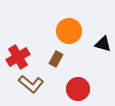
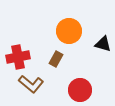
red cross: rotated 20 degrees clockwise
red circle: moved 2 px right, 1 px down
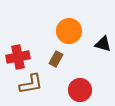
brown L-shape: rotated 50 degrees counterclockwise
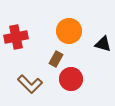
red cross: moved 2 px left, 20 px up
brown L-shape: moved 1 px left; rotated 55 degrees clockwise
red circle: moved 9 px left, 11 px up
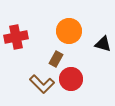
brown L-shape: moved 12 px right
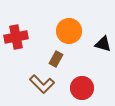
red circle: moved 11 px right, 9 px down
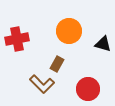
red cross: moved 1 px right, 2 px down
brown rectangle: moved 1 px right, 5 px down
red circle: moved 6 px right, 1 px down
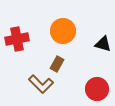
orange circle: moved 6 px left
brown L-shape: moved 1 px left
red circle: moved 9 px right
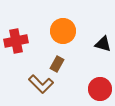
red cross: moved 1 px left, 2 px down
red circle: moved 3 px right
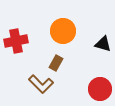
brown rectangle: moved 1 px left, 1 px up
